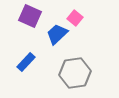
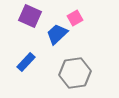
pink square: rotated 21 degrees clockwise
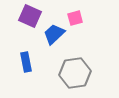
pink square: rotated 14 degrees clockwise
blue trapezoid: moved 3 px left
blue rectangle: rotated 54 degrees counterclockwise
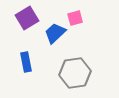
purple square: moved 3 px left, 2 px down; rotated 35 degrees clockwise
blue trapezoid: moved 1 px right, 1 px up
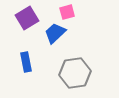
pink square: moved 8 px left, 6 px up
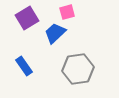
blue rectangle: moved 2 px left, 4 px down; rotated 24 degrees counterclockwise
gray hexagon: moved 3 px right, 4 px up
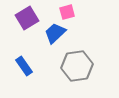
gray hexagon: moved 1 px left, 3 px up
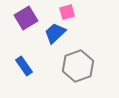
purple square: moved 1 px left
gray hexagon: moved 1 px right; rotated 12 degrees counterclockwise
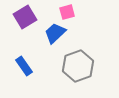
purple square: moved 1 px left, 1 px up
